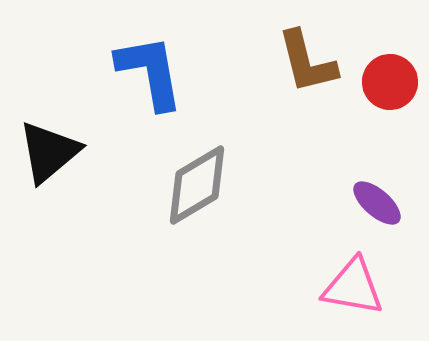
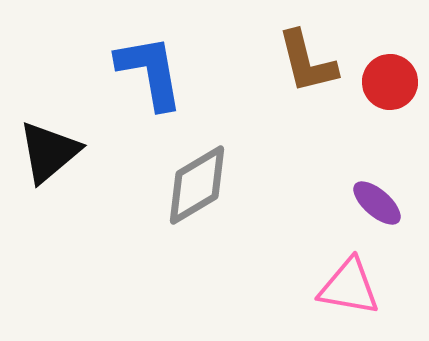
pink triangle: moved 4 px left
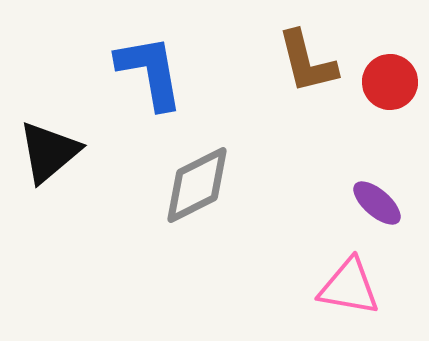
gray diamond: rotated 4 degrees clockwise
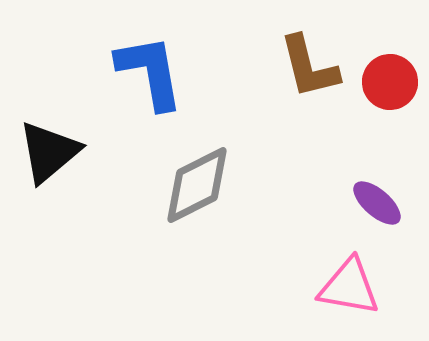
brown L-shape: moved 2 px right, 5 px down
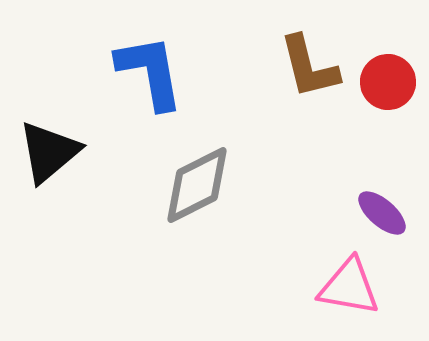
red circle: moved 2 px left
purple ellipse: moved 5 px right, 10 px down
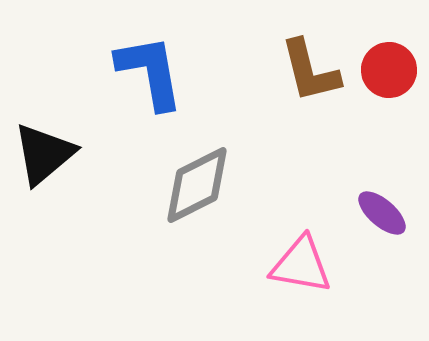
brown L-shape: moved 1 px right, 4 px down
red circle: moved 1 px right, 12 px up
black triangle: moved 5 px left, 2 px down
pink triangle: moved 48 px left, 22 px up
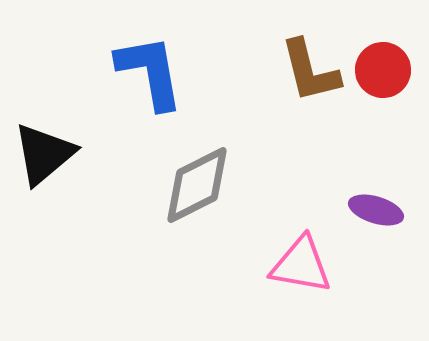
red circle: moved 6 px left
purple ellipse: moved 6 px left, 3 px up; rotated 24 degrees counterclockwise
